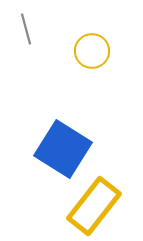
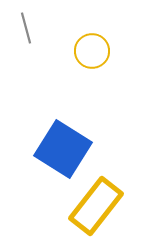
gray line: moved 1 px up
yellow rectangle: moved 2 px right
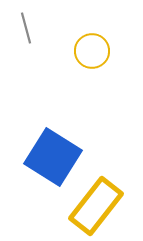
blue square: moved 10 px left, 8 px down
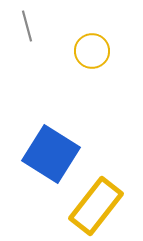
gray line: moved 1 px right, 2 px up
blue square: moved 2 px left, 3 px up
